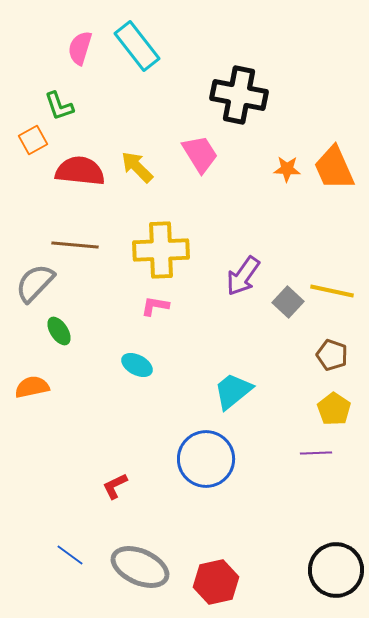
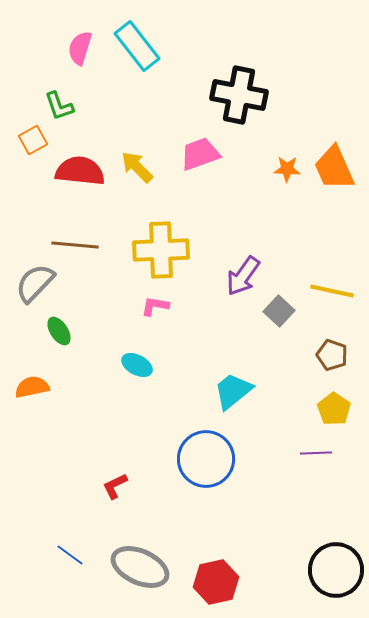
pink trapezoid: rotated 78 degrees counterclockwise
gray square: moved 9 px left, 9 px down
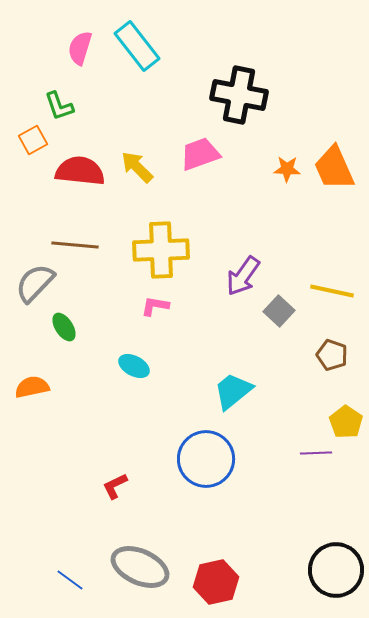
green ellipse: moved 5 px right, 4 px up
cyan ellipse: moved 3 px left, 1 px down
yellow pentagon: moved 12 px right, 13 px down
blue line: moved 25 px down
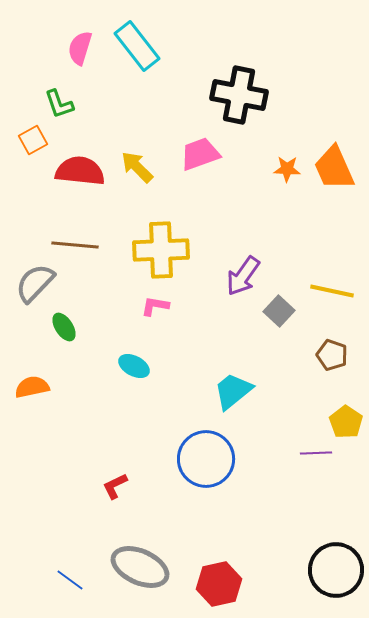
green L-shape: moved 2 px up
red hexagon: moved 3 px right, 2 px down
